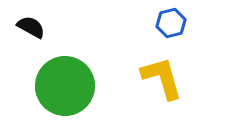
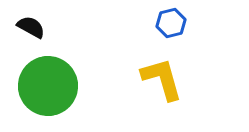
yellow L-shape: moved 1 px down
green circle: moved 17 px left
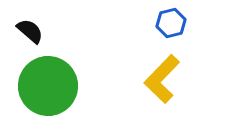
black semicircle: moved 1 px left, 4 px down; rotated 12 degrees clockwise
yellow L-shape: rotated 120 degrees counterclockwise
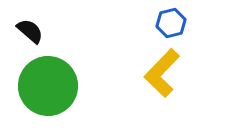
yellow L-shape: moved 6 px up
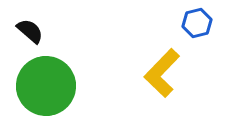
blue hexagon: moved 26 px right
green circle: moved 2 px left
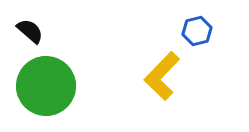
blue hexagon: moved 8 px down
yellow L-shape: moved 3 px down
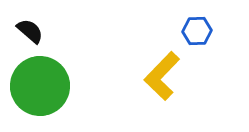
blue hexagon: rotated 12 degrees clockwise
green circle: moved 6 px left
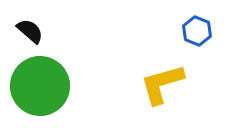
blue hexagon: rotated 24 degrees clockwise
yellow L-shape: moved 8 px down; rotated 30 degrees clockwise
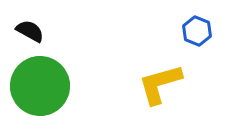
black semicircle: rotated 12 degrees counterclockwise
yellow L-shape: moved 2 px left
